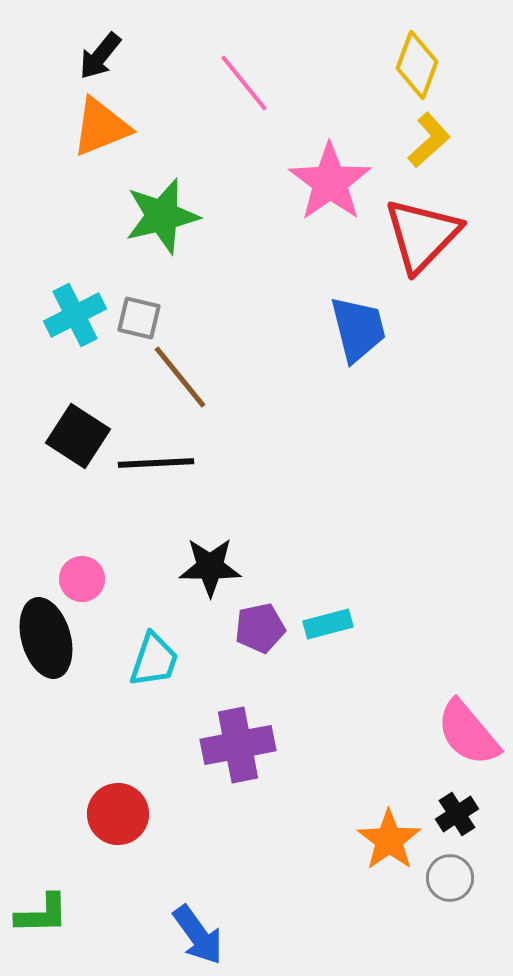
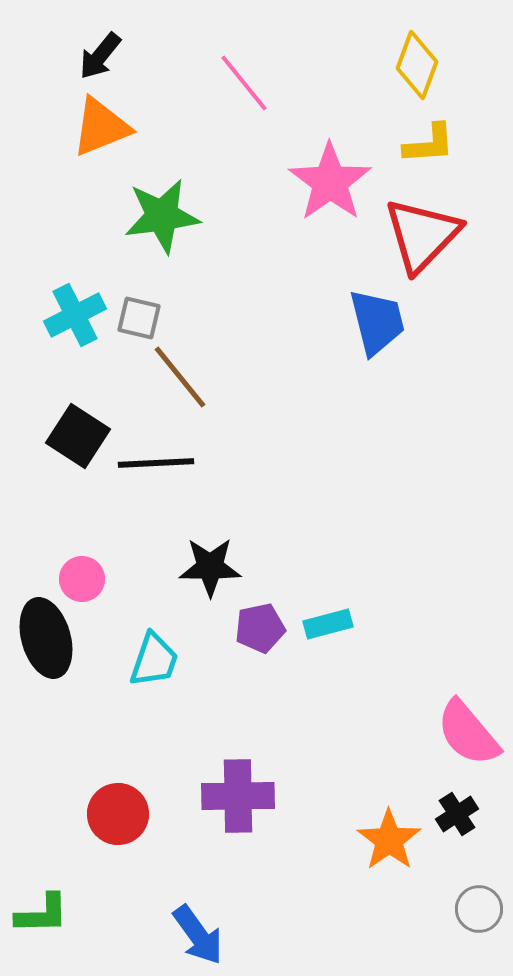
yellow L-shape: moved 4 px down; rotated 38 degrees clockwise
green star: rotated 6 degrees clockwise
blue trapezoid: moved 19 px right, 7 px up
purple cross: moved 51 px down; rotated 10 degrees clockwise
gray circle: moved 29 px right, 31 px down
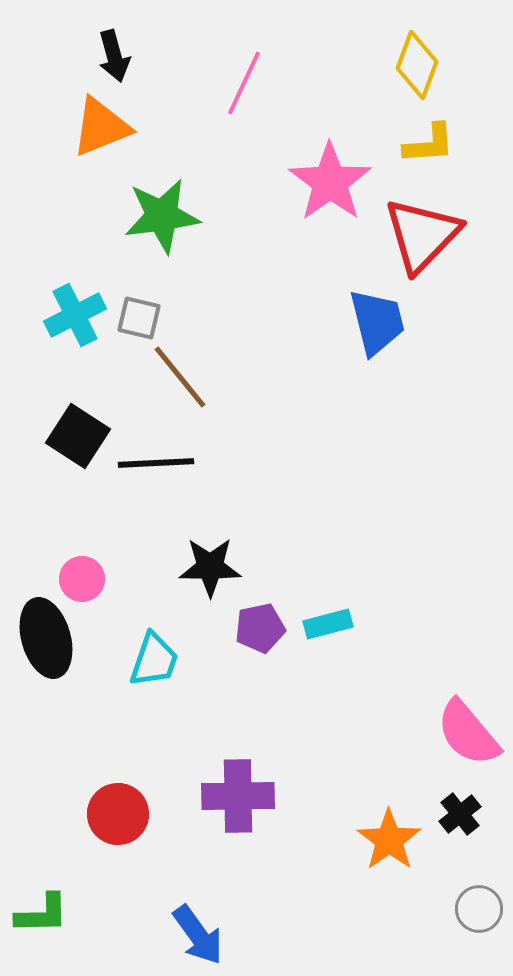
black arrow: moved 14 px right; rotated 54 degrees counterclockwise
pink line: rotated 64 degrees clockwise
black cross: moved 3 px right; rotated 6 degrees counterclockwise
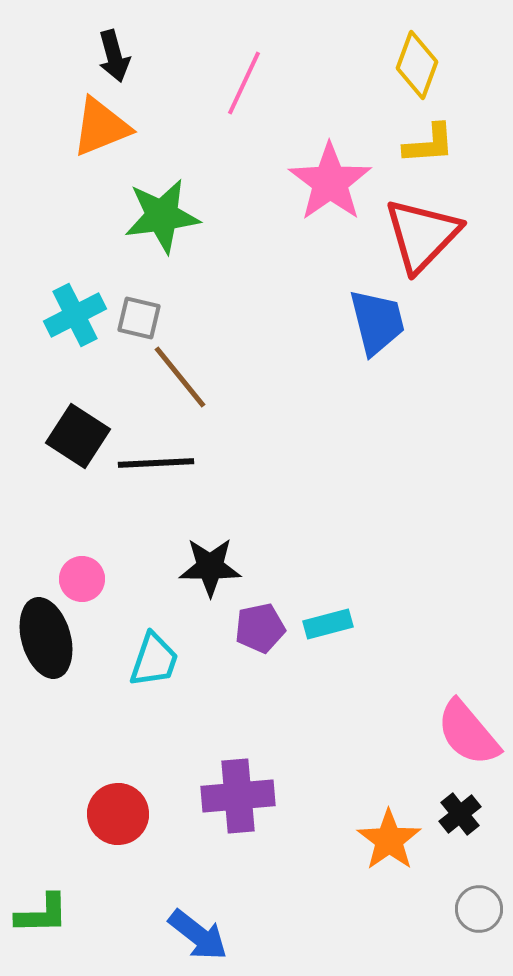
purple cross: rotated 4 degrees counterclockwise
blue arrow: rotated 16 degrees counterclockwise
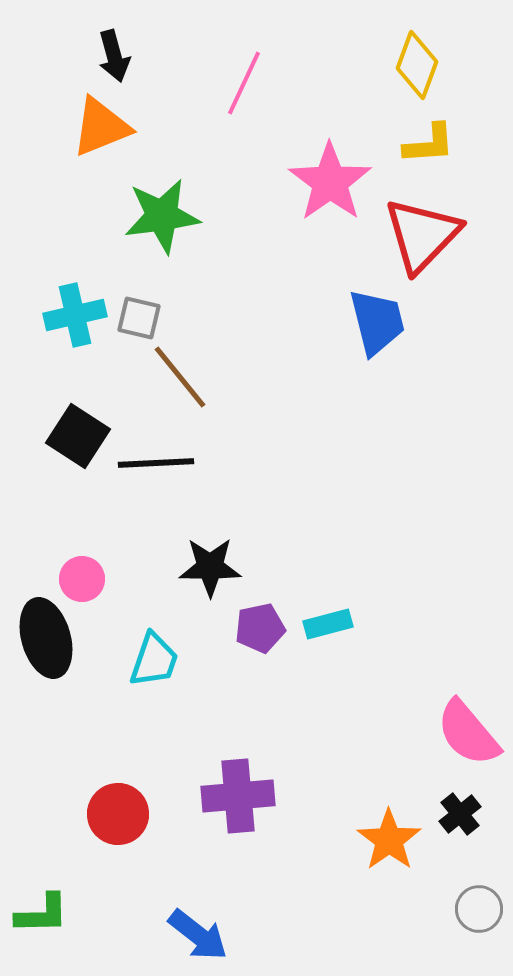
cyan cross: rotated 14 degrees clockwise
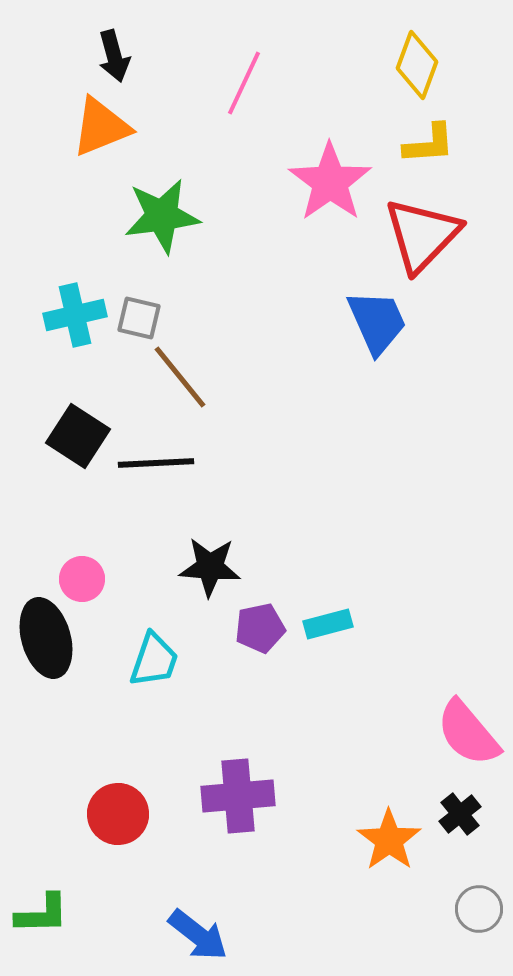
blue trapezoid: rotated 10 degrees counterclockwise
black star: rotated 4 degrees clockwise
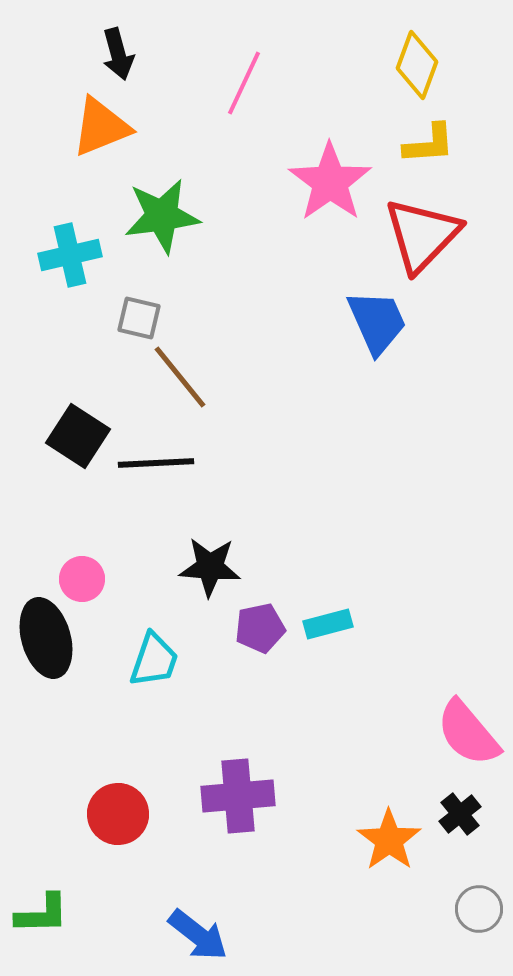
black arrow: moved 4 px right, 2 px up
cyan cross: moved 5 px left, 60 px up
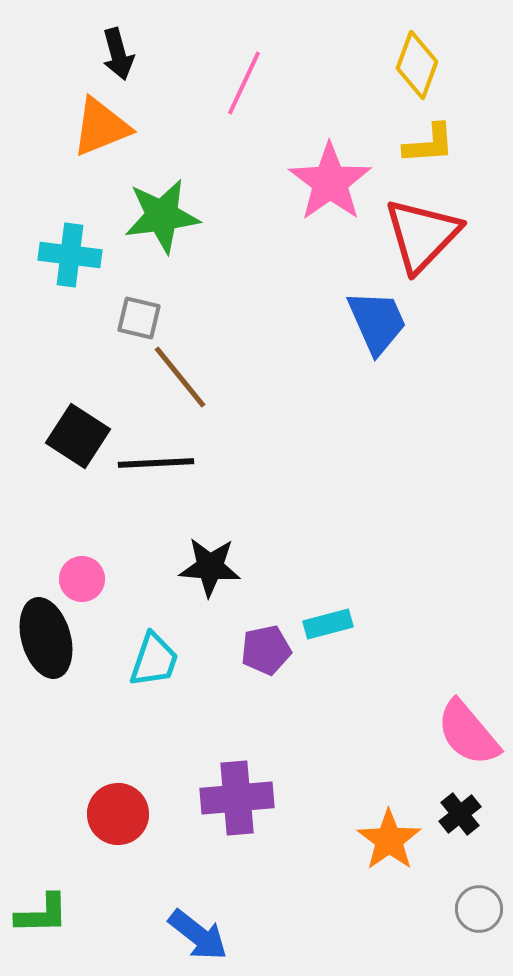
cyan cross: rotated 20 degrees clockwise
purple pentagon: moved 6 px right, 22 px down
purple cross: moved 1 px left, 2 px down
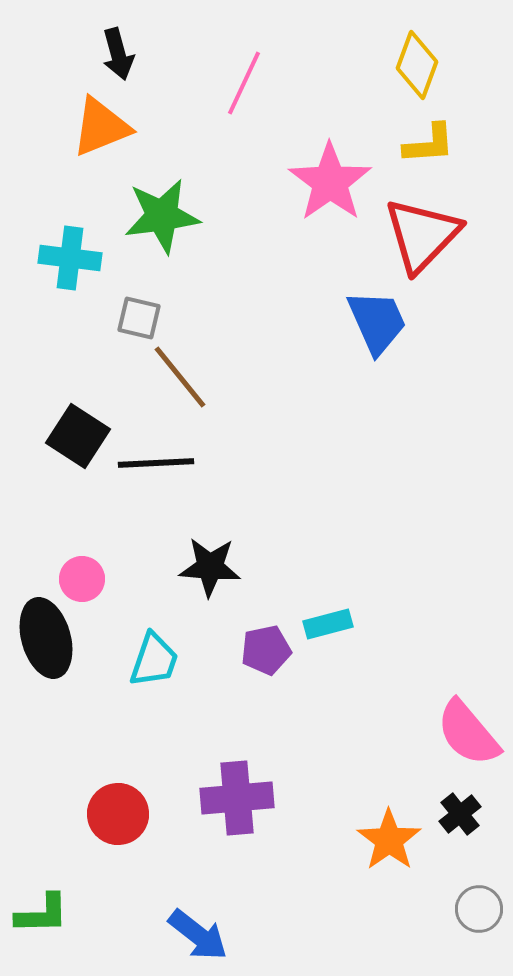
cyan cross: moved 3 px down
